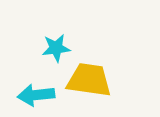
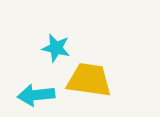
cyan star: rotated 20 degrees clockwise
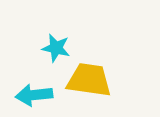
cyan arrow: moved 2 px left
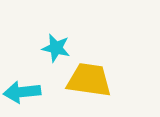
cyan arrow: moved 12 px left, 3 px up
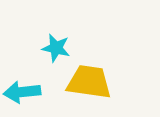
yellow trapezoid: moved 2 px down
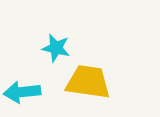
yellow trapezoid: moved 1 px left
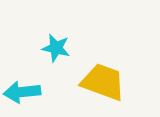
yellow trapezoid: moved 15 px right; rotated 12 degrees clockwise
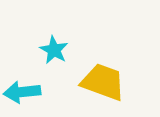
cyan star: moved 2 px left, 2 px down; rotated 16 degrees clockwise
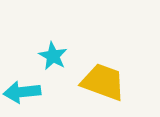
cyan star: moved 1 px left, 6 px down
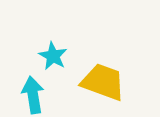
cyan arrow: moved 11 px right, 3 px down; rotated 87 degrees clockwise
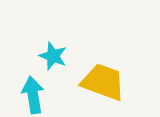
cyan star: rotated 8 degrees counterclockwise
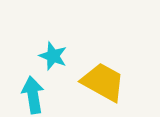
yellow trapezoid: rotated 9 degrees clockwise
